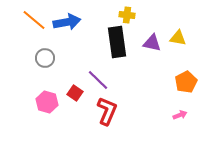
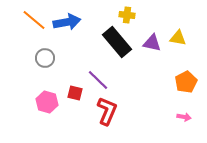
black rectangle: rotated 32 degrees counterclockwise
red square: rotated 21 degrees counterclockwise
pink arrow: moved 4 px right, 2 px down; rotated 32 degrees clockwise
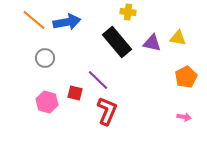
yellow cross: moved 1 px right, 3 px up
orange pentagon: moved 5 px up
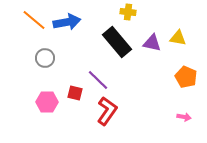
orange pentagon: rotated 20 degrees counterclockwise
pink hexagon: rotated 15 degrees counterclockwise
red L-shape: rotated 12 degrees clockwise
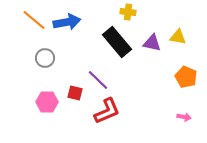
yellow triangle: moved 1 px up
red L-shape: rotated 32 degrees clockwise
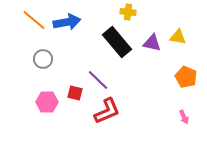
gray circle: moved 2 px left, 1 px down
pink arrow: rotated 56 degrees clockwise
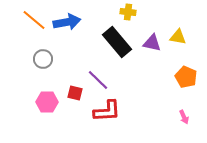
red L-shape: rotated 20 degrees clockwise
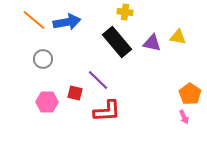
yellow cross: moved 3 px left
orange pentagon: moved 4 px right, 17 px down; rotated 10 degrees clockwise
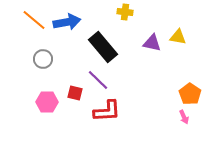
black rectangle: moved 14 px left, 5 px down
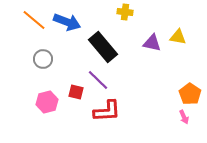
blue arrow: rotated 32 degrees clockwise
red square: moved 1 px right, 1 px up
pink hexagon: rotated 15 degrees counterclockwise
